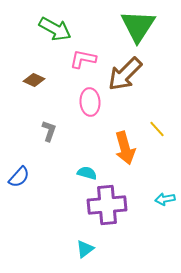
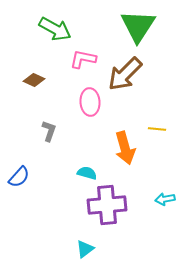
yellow line: rotated 42 degrees counterclockwise
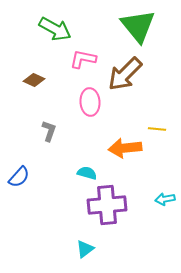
green triangle: rotated 12 degrees counterclockwise
orange arrow: rotated 100 degrees clockwise
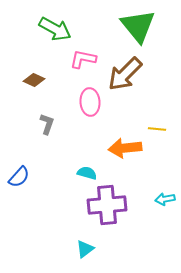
gray L-shape: moved 2 px left, 7 px up
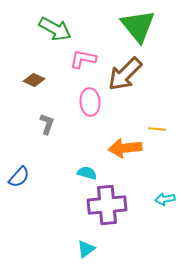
cyan triangle: moved 1 px right
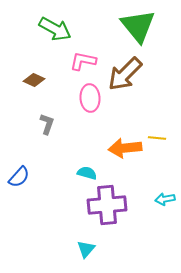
pink L-shape: moved 2 px down
pink ellipse: moved 4 px up
yellow line: moved 9 px down
cyan triangle: rotated 12 degrees counterclockwise
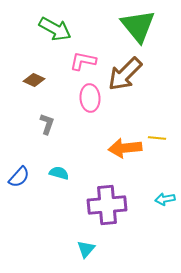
cyan semicircle: moved 28 px left
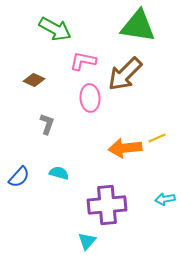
green triangle: rotated 42 degrees counterclockwise
yellow line: rotated 30 degrees counterclockwise
cyan triangle: moved 1 px right, 8 px up
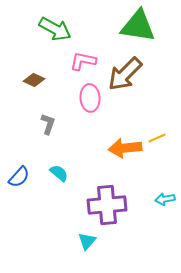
gray L-shape: moved 1 px right
cyan semicircle: rotated 24 degrees clockwise
